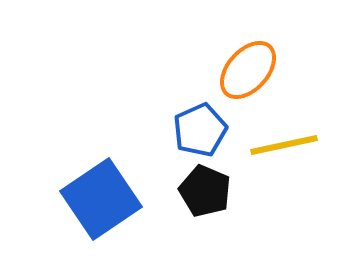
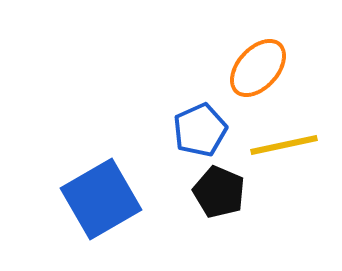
orange ellipse: moved 10 px right, 2 px up
black pentagon: moved 14 px right, 1 px down
blue square: rotated 4 degrees clockwise
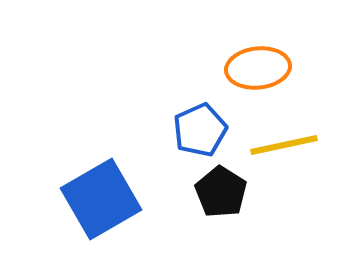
orange ellipse: rotated 42 degrees clockwise
black pentagon: moved 2 px right; rotated 9 degrees clockwise
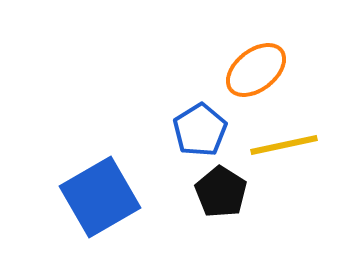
orange ellipse: moved 2 px left, 2 px down; rotated 32 degrees counterclockwise
blue pentagon: rotated 8 degrees counterclockwise
blue square: moved 1 px left, 2 px up
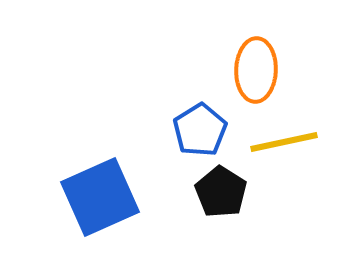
orange ellipse: rotated 50 degrees counterclockwise
yellow line: moved 3 px up
blue square: rotated 6 degrees clockwise
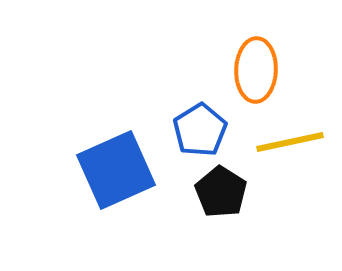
yellow line: moved 6 px right
blue square: moved 16 px right, 27 px up
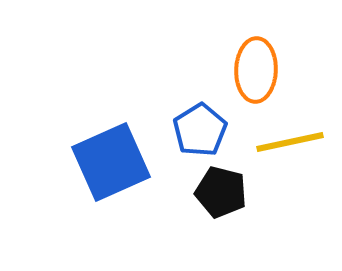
blue square: moved 5 px left, 8 px up
black pentagon: rotated 18 degrees counterclockwise
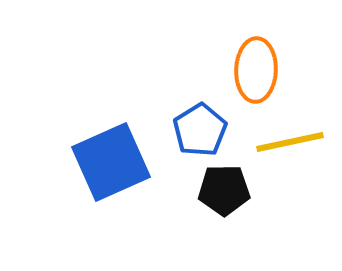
black pentagon: moved 3 px right, 2 px up; rotated 15 degrees counterclockwise
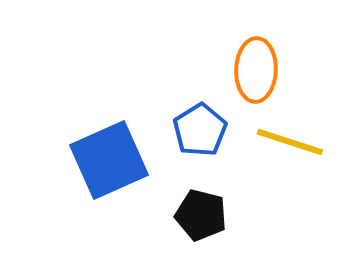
yellow line: rotated 30 degrees clockwise
blue square: moved 2 px left, 2 px up
black pentagon: moved 23 px left, 25 px down; rotated 15 degrees clockwise
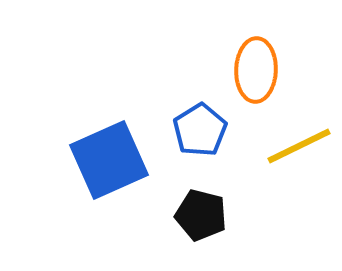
yellow line: moved 9 px right, 4 px down; rotated 44 degrees counterclockwise
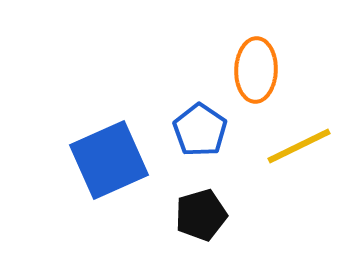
blue pentagon: rotated 6 degrees counterclockwise
black pentagon: rotated 30 degrees counterclockwise
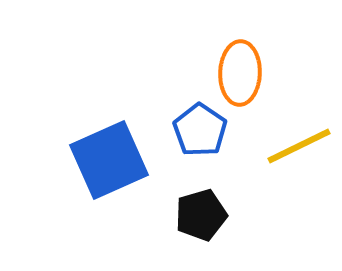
orange ellipse: moved 16 px left, 3 px down
